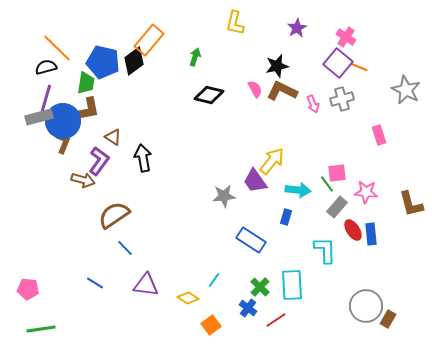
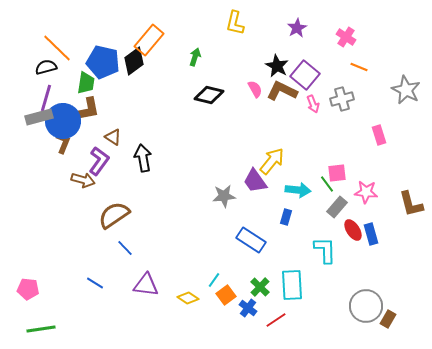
purple square at (338, 63): moved 33 px left, 12 px down
black star at (277, 66): rotated 30 degrees counterclockwise
blue rectangle at (371, 234): rotated 10 degrees counterclockwise
orange square at (211, 325): moved 15 px right, 30 px up
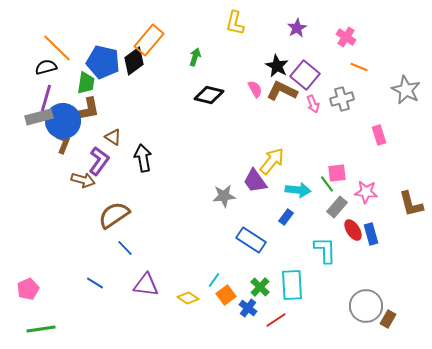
blue rectangle at (286, 217): rotated 21 degrees clockwise
pink pentagon at (28, 289): rotated 30 degrees counterclockwise
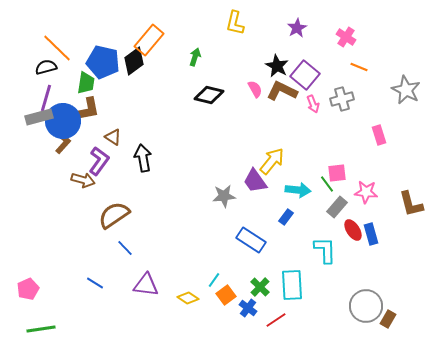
brown L-shape at (63, 143): rotated 20 degrees clockwise
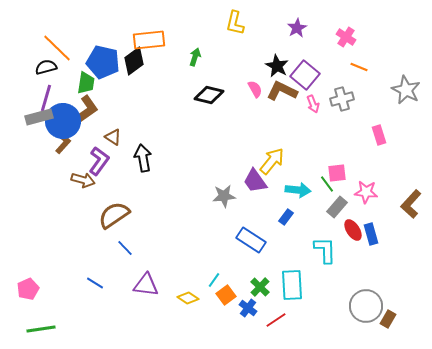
orange rectangle at (149, 40): rotated 44 degrees clockwise
brown L-shape at (86, 110): rotated 24 degrees counterclockwise
brown L-shape at (411, 204): rotated 56 degrees clockwise
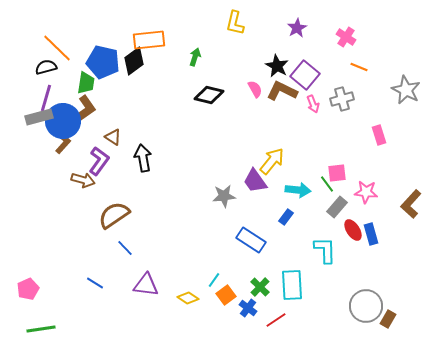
brown L-shape at (86, 110): moved 2 px left
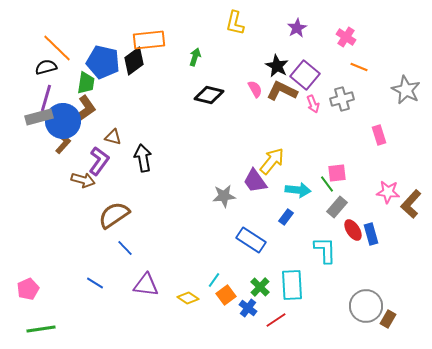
brown triangle at (113, 137): rotated 18 degrees counterclockwise
pink star at (366, 192): moved 22 px right
